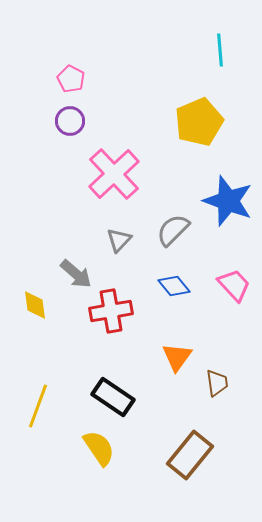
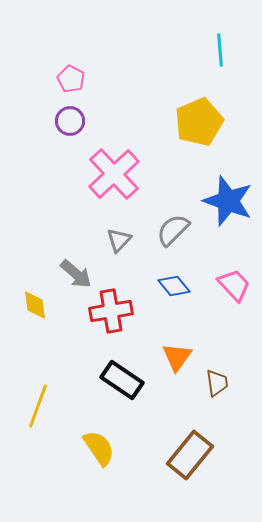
black rectangle: moved 9 px right, 17 px up
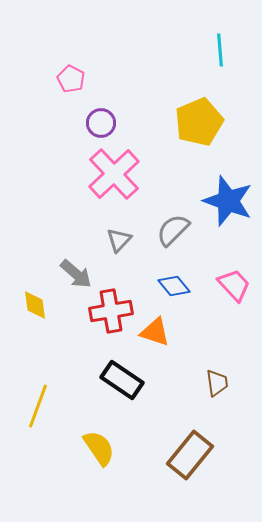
purple circle: moved 31 px right, 2 px down
orange triangle: moved 22 px left, 25 px up; rotated 48 degrees counterclockwise
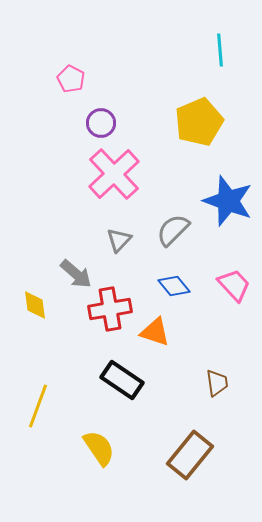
red cross: moved 1 px left, 2 px up
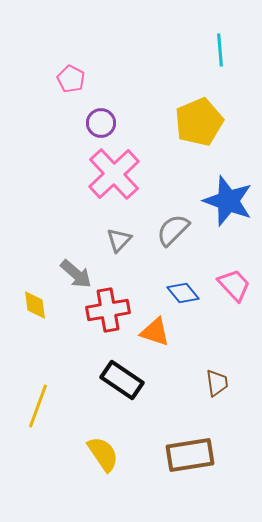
blue diamond: moved 9 px right, 7 px down
red cross: moved 2 px left, 1 px down
yellow semicircle: moved 4 px right, 6 px down
brown rectangle: rotated 42 degrees clockwise
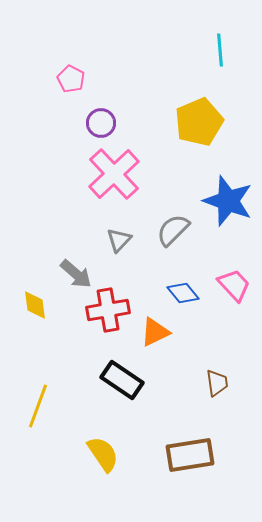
orange triangle: rotated 44 degrees counterclockwise
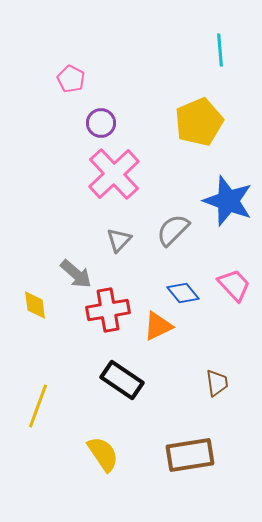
orange triangle: moved 3 px right, 6 px up
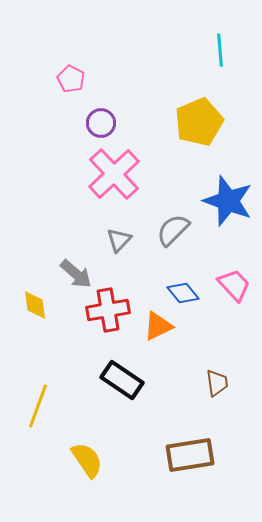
yellow semicircle: moved 16 px left, 6 px down
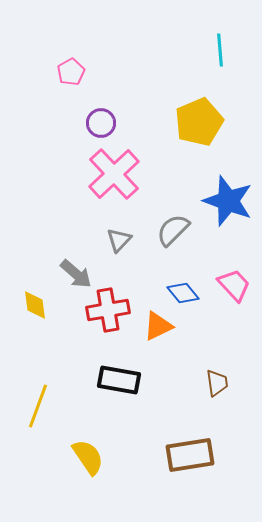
pink pentagon: moved 7 px up; rotated 16 degrees clockwise
black rectangle: moved 3 px left; rotated 24 degrees counterclockwise
yellow semicircle: moved 1 px right, 3 px up
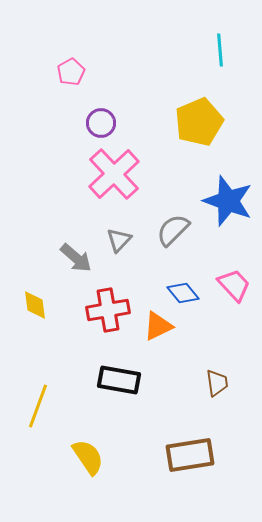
gray arrow: moved 16 px up
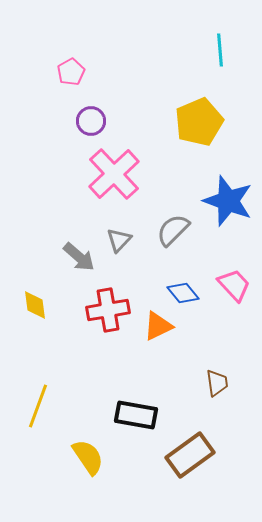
purple circle: moved 10 px left, 2 px up
gray arrow: moved 3 px right, 1 px up
black rectangle: moved 17 px right, 35 px down
brown rectangle: rotated 27 degrees counterclockwise
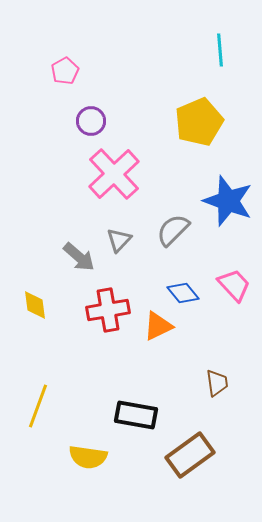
pink pentagon: moved 6 px left, 1 px up
yellow semicircle: rotated 132 degrees clockwise
